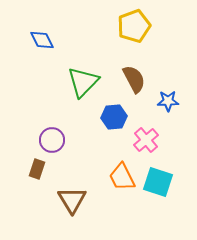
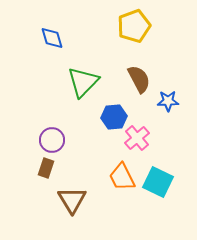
blue diamond: moved 10 px right, 2 px up; rotated 10 degrees clockwise
brown semicircle: moved 5 px right
pink cross: moved 9 px left, 2 px up
brown rectangle: moved 9 px right, 1 px up
cyan square: rotated 8 degrees clockwise
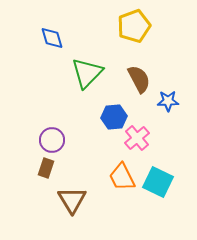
green triangle: moved 4 px right, 9 px up
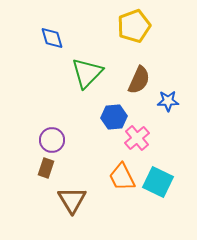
brown semicircle: moved 1 px down; rotated 52 degrees clockwise
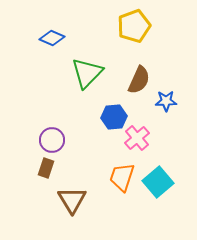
blue diamond: rotated 50 degrees counterclockwise
blue star: moved 2 px left
orange trapezoid: rotated 44 degrees clockwise
cyan square: rotated 24 degrees clockwise
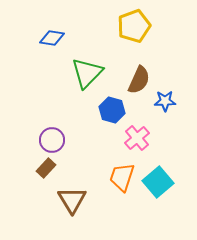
blue diamond: rotated 15 degrees counterclockwise
blue star: moved 1 px left
blue hexagon: moved 2 px left, 7 px up; rotated 20 degrees clockwise
brown rectangle: rotated 24 degrees clockwise
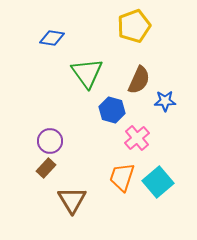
green triangle: rotated 20 degrees counterclockwise
purple circle: moved 2 px left, 1 px down
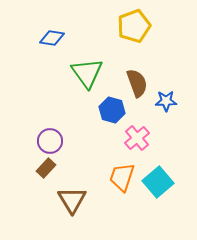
brown semicircle: moved 2 px left, 3 px down; rotated 44 degrees counterclockwise
blue star: moved 1 px right
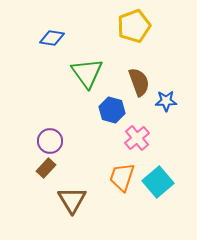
brown semicircle: moved 2 px right, 1 px up
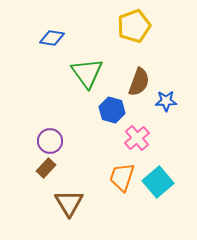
brown semicircle: rotated 40 degrees clockwise
brown triangle: moved 3 px left, 3 px down
